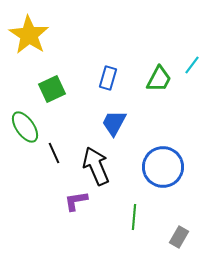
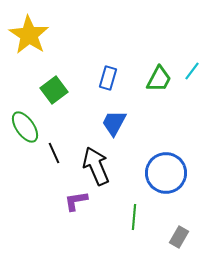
cyan line: moved 6 px down
green square: moved 2 px right, 1 px down; rotated 12 degrees counterclockwise
blue circle: moved 3 px right, 6 px down
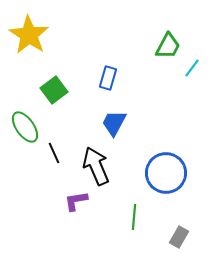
cyan line: moved 3 px up
green trapezoid: moved 9 px right, 33 px up
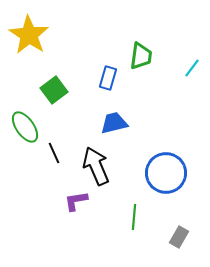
green trapezoid: moved 27 px left, 10 px down; rotated 20 degrees counterclockwise
blue trapezoid: rotated 48 degrees clockwise
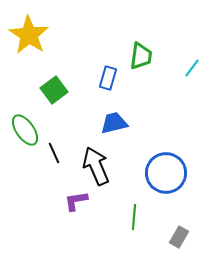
green ellipse: moved 3 px down
